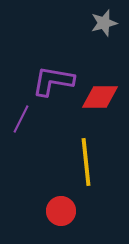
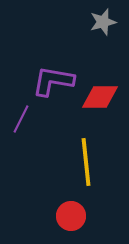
gray star: moved 1 px left, 1 px up
red circle: moved 10 px right, 5 px down
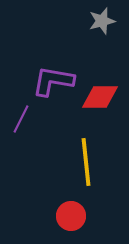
gray star: moved 1 px left, 1 px up
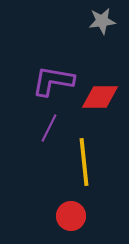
gray star: rotated 8 degrees clockwise
purple line: moved 28 px right, 9 px down
yellow line: moved 2 px left
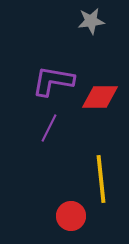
gray star: moved 11 px left
yellow line: moved 17 px right, 17 px down
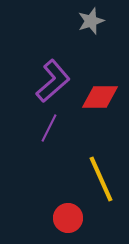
gray star: rotated 12 degrees counterclockwise
purple L-shape: rotated 129 degrees clockwise
yellow line: rotated 18 degrees counterclockwise
red circle: moved 3 px left, 2 px down
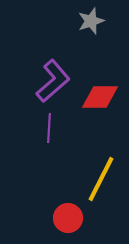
purple line: rotated 24 degrees counterclockwise
yellow line: rotated 51 degrees clockwise
